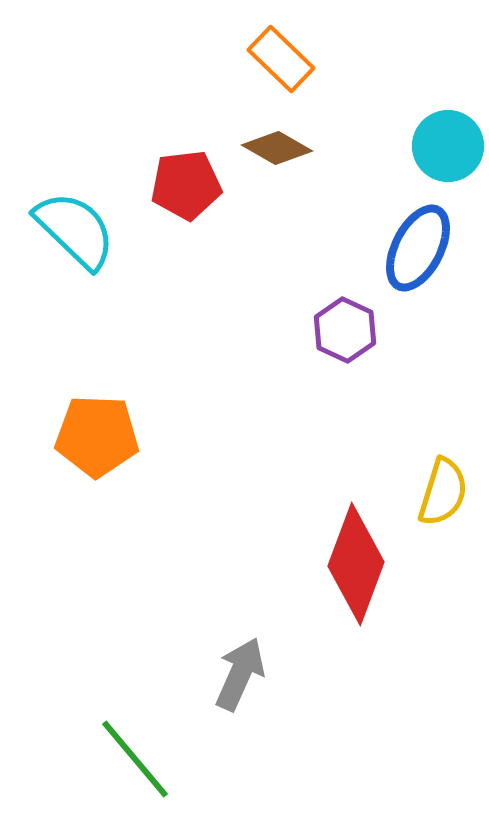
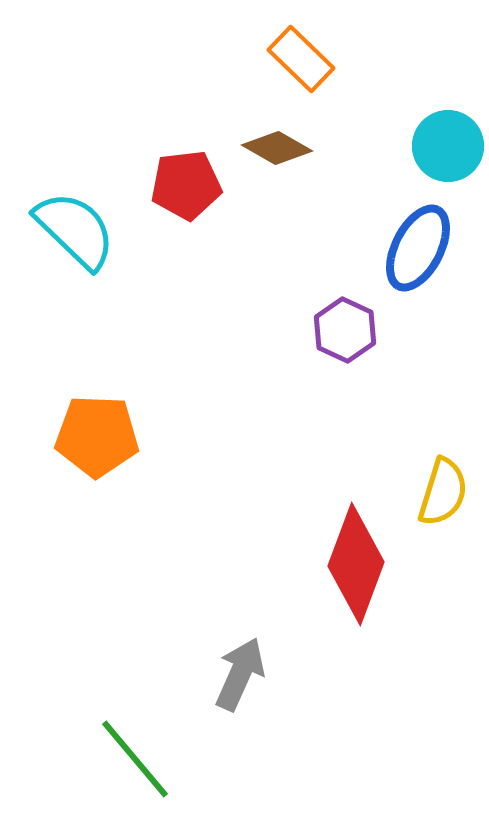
orange rectangle: moved 20 px right
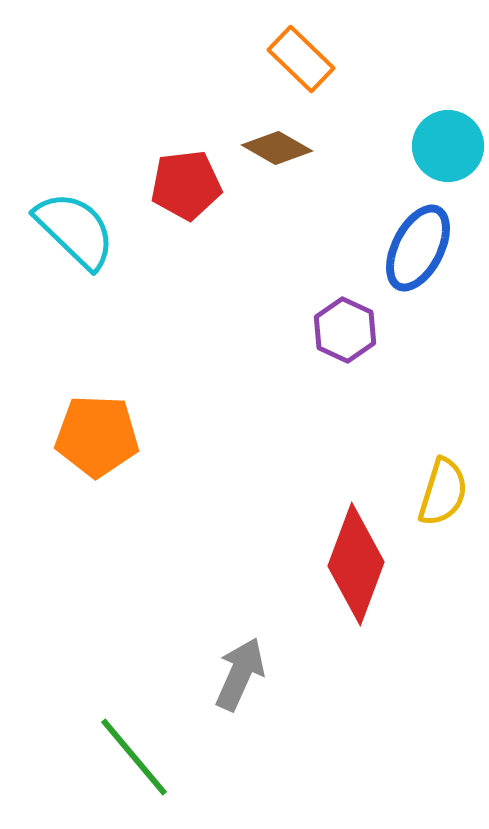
green line: moved 1 px left, 2 px up
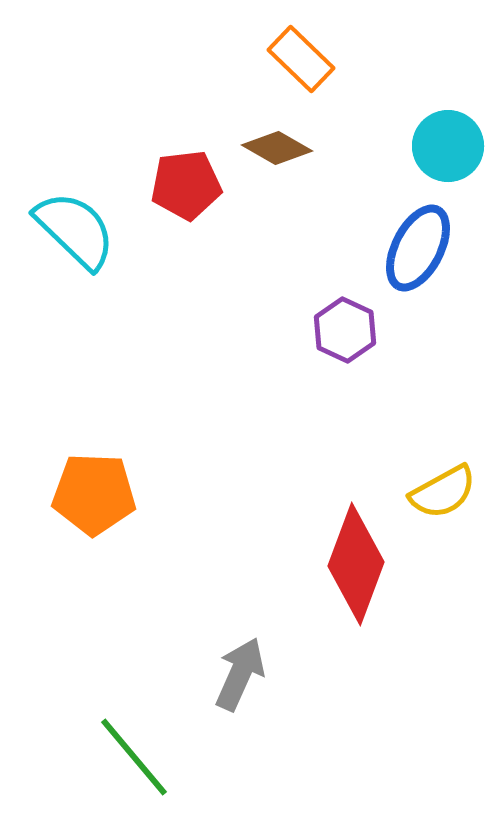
orange pentagon: moved 3 px left, 58 px down
yellow semicircle: rotated 44 degrees clockwise
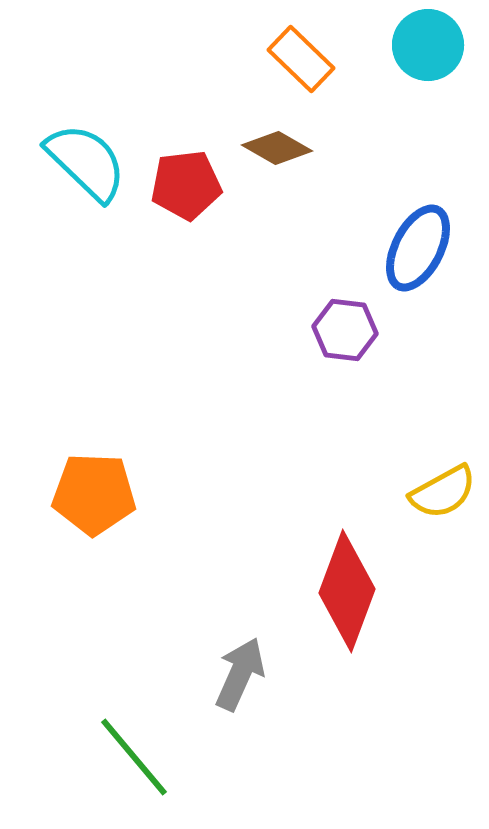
cyan circle: moved 20 px left, 101 px up
cyan semicircle: moved 11 px right, 68 px up
purple hexagon: rotated 18 degrees counterclockwise
red diamond: moved 9 px left, 27 px down
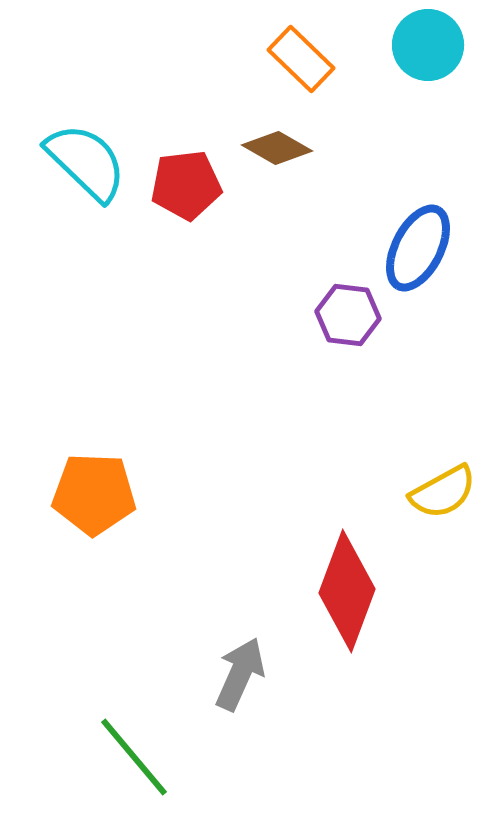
purple hexagon: moved 3 px right, 15 px up
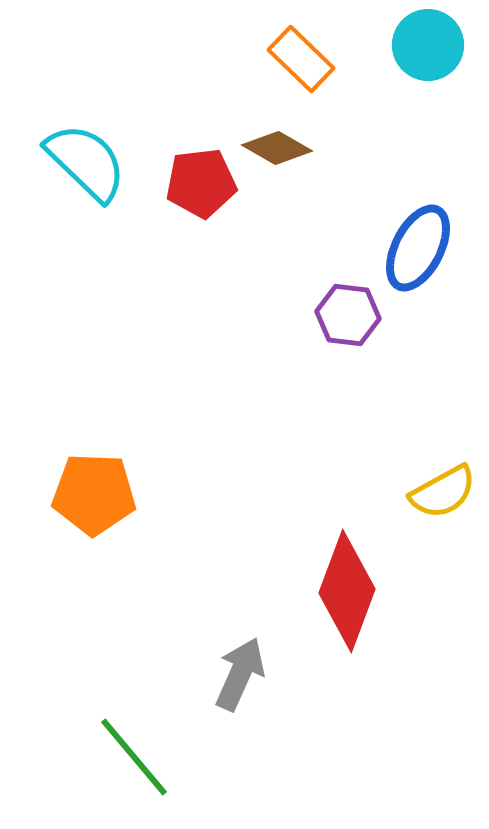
red pentagon: moved 15 px right, 2 px up
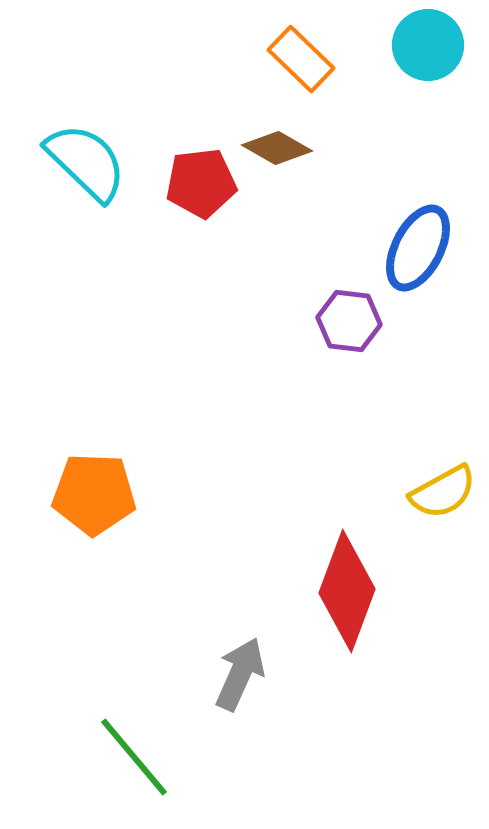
purple hexagon: moved 1 px right, 6 px down
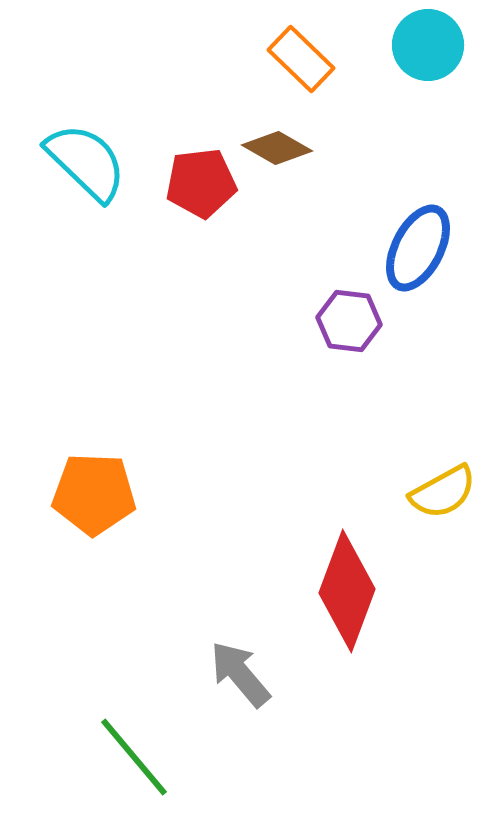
gray arrow: rotated 64 degrees counterclockwise
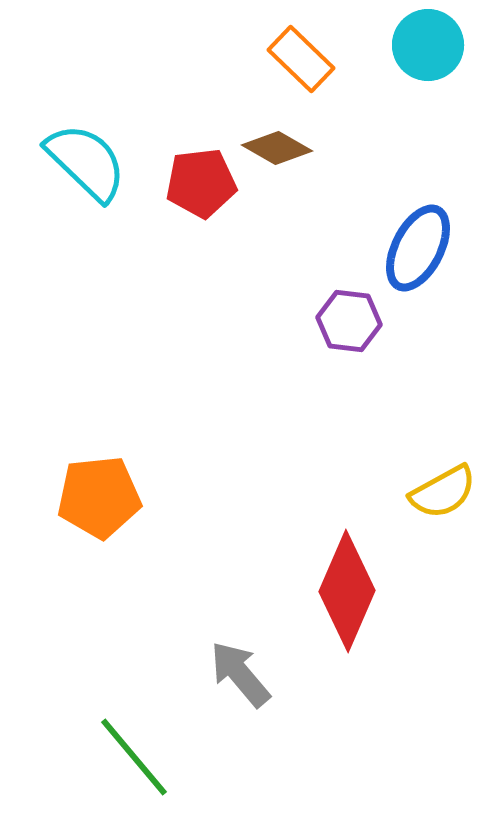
orange pentagon: moved 5 px right, 3 px down; rotated 8 degrees counterclockwise
red diamond: rotated 3 degrees clockwise
